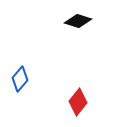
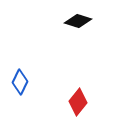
blue diamond: moved 3 px down; rotated 15 degrees counterclockwise
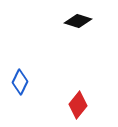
red diamond: moved 3 px down
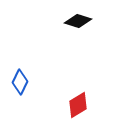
red diamond: rotated 20 degrees clockwise
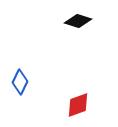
red diamond: rotated 12 degrees clockwise
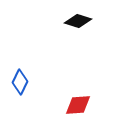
red diamond: rotated 16 degrees clockwise
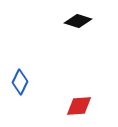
red diamond: moved 1 px right, 1 px down
